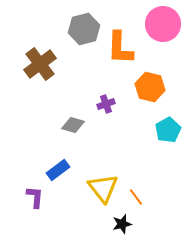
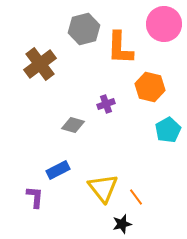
pink circle: moved 1 px right
blue rectangle: rotated 10 degrees clockwise
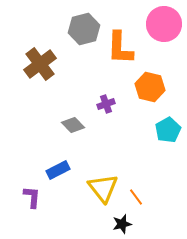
gray diamond: rotated 30 degrees clockwise
purple L-shape: moved 3 px left
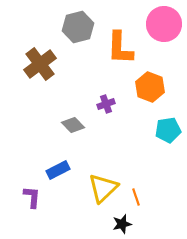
gray hexagon: moved 6 px left, 2 px up
orange hexagon: rotated 8 degrees clockwise
cyan pentagon: rotated 20 degrees clockwise
yellow triangle: rotated 24 degrees clockwise
orange line: rotated 18 degrees clockwise
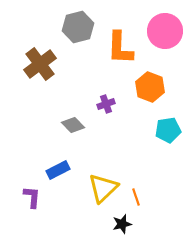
pink circle: moved 1 px right, 7 px down
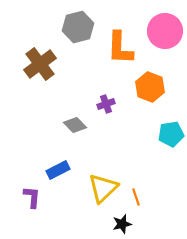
gray diamond: moved 2 px right
cyan pentagon: moved 3 px right, 4 px down
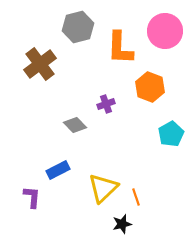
cyan pentagon: rotated 20 degrees counterclockwise
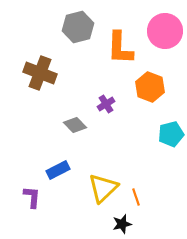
brown cross: moved 9 px down; rotated 32 degrees counterclockwise
purple cross: rotated 12 degrees counterclockwise
cyan pentagon: rotated 15 degrees clockwise
